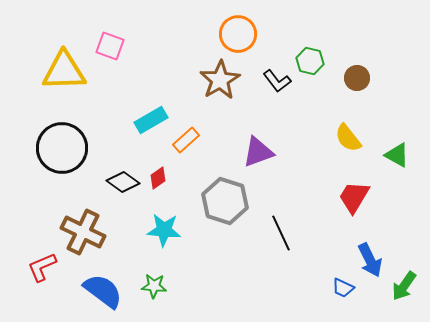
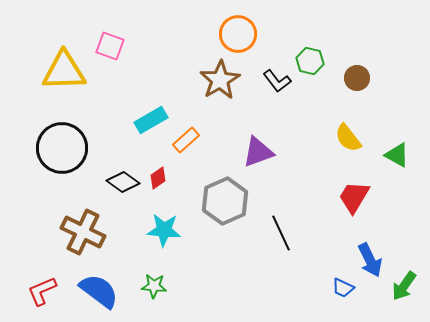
gray hexagon: rotated 18 degrees clockwise
red L-shape: moved 24 px down
blue semicircle: moved 4 px left
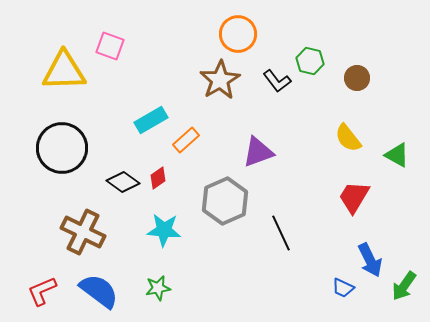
green star: moved 4 px right, 2 px down; rotated 15 degrees counterclockwise
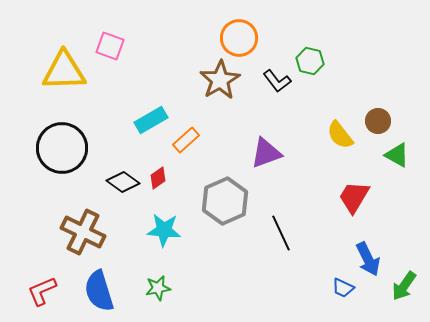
orange circle: moved 1 px right, 4 px down
brown circle: moved 21 px right, 43 px down
yellow semicircle: moved 8 px left, 3 px up
purple triangle: moved 8 px right, 1 px down
blue arrow: moved 2 px left, 1 px up
blue semicircle: rotated 144 degrees counterclockwise
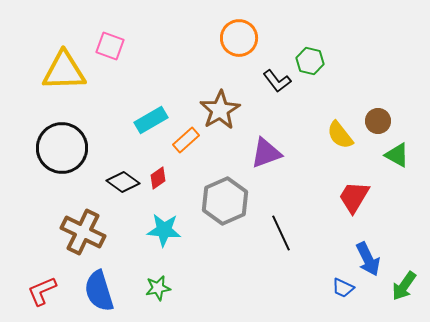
brown star: moved 30 px down
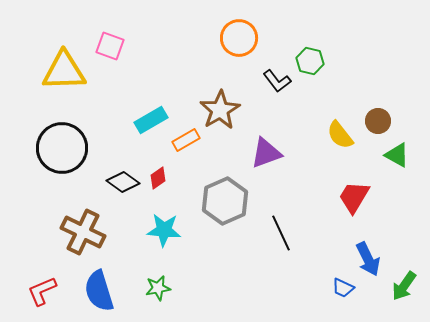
orange rectangle: rotated 12 degrees clockwise
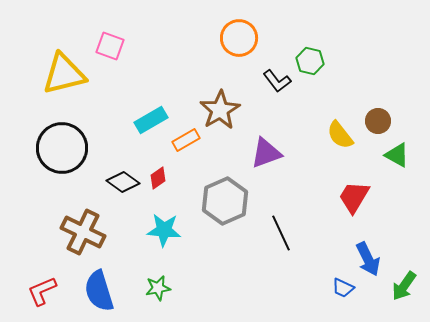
yellow triangle: moved 3 px down; rotated 12 degrees counterclockwise
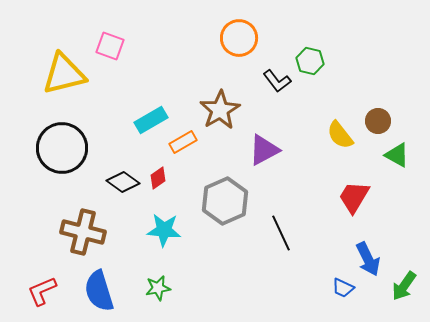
orange rectangle: moved 3 px left, 2 px down
purple triangle: moved 2 px left, 3 px up; rotated 8 degrees counterclockwise
brown cross: rotated 12 degrees counterclockwise
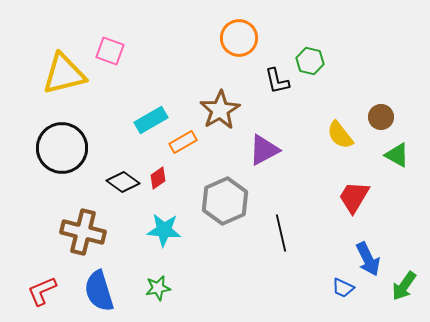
pink square: moved 5 px down
black L-shape: rotated 24 degrees clockwise
brown circle: moved 3 px right, 4 px up
black line: rotated 12 degrees clockwise
